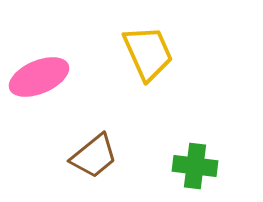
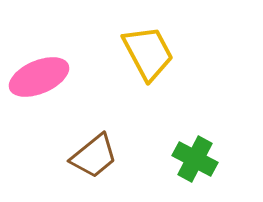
yellow trapezoid: rotated 4 degrees counterclockwise
green cross: moved 7 px up; rotated 21 degrees clockwise
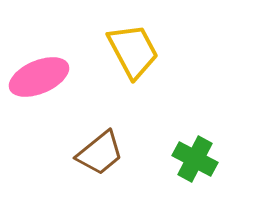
yellow trapezoid: moved 15 px left, 2 px up
brown trapezoid: moved 6 px right, 3 px up
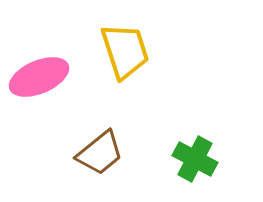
yellow trapezoid: moved 8 px left; rotated 10 degrees clockwise
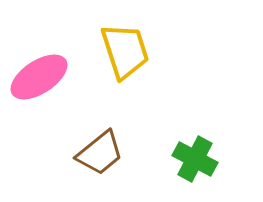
pink ellipse: rotated 10 degrees counterclockwise
